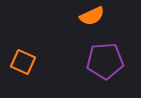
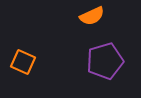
purple pentagon: rotated 12 degrees counterclockwise
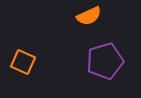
orange semicircle: moved 3 px left
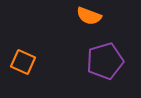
orange semicircle: rotated 45 degrees clockwise
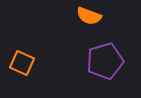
orange square: moved 1 px left, 1 px down
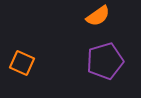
orange semicircle: moved 9 px right; rotated 55 degrees counterclockwise
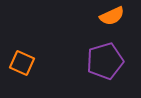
orange semicircle: moved 14 px right; rotated 10 degrees clockwise
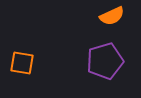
orange square: rotated 15 degrees counterclockwise
